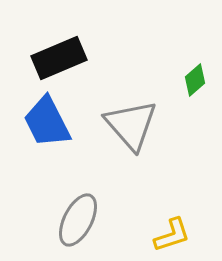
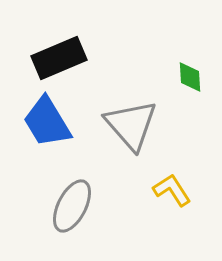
green diamond: moved 5 px left, 3 px up; rotated 52 degrees counterclockwise
blue trapezoid: rotated 4 degrees counterclockwise
gray ellipse: moved 6 px left, 14 px up
yellow L-shape: moved 45 px up; rotated 105 degrees counterclockwise
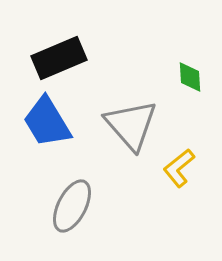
yellow L-shape: moved 7 px right, 22 px up; rotated 96 degrees counterclockwise
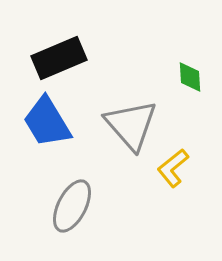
yellow L-shape: moved 6 px left
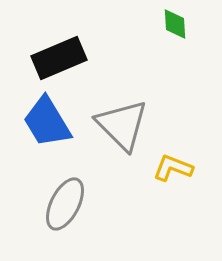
green diamond: moved 15 px left, 53 px up
gray triangle: moved 9 px left; rotated 4 degrees counterclockwise
yellow L-shape: rotated 60 degrees clockwise
gray ellipse: moved 7 px left, 2 px up
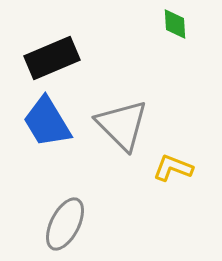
black rectangle: moved 7 px left
gray ellipse: moved 20 px down
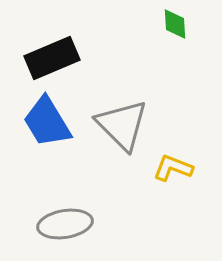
gray ellipse: rotated 54 degrees clockwise
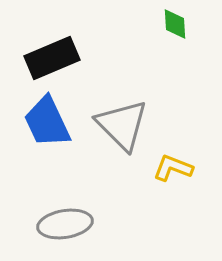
blue trapezoid: rotated 6 degrees clockwise
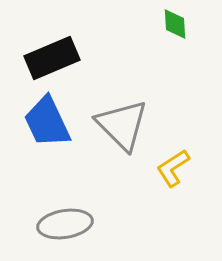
yellow L-shape: rotated 54 degrees counterclockwise
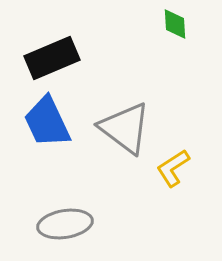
gray triangle: moved 3 px right, 3 px down; rotated 8 degrees counterclockwise
